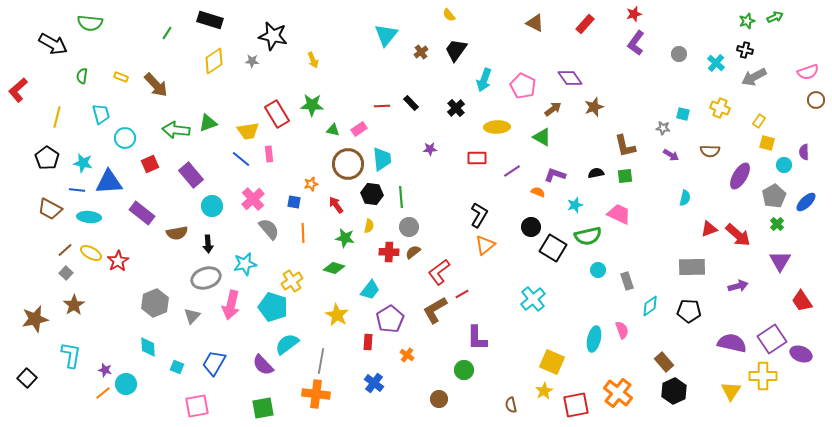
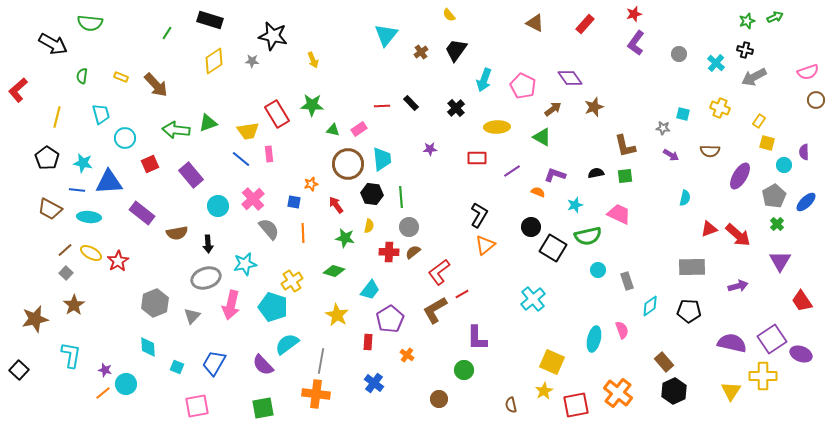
cyan circle at (212, 206): moved 6 px right
green diamond at (334, 268): moved 3 px down
black square at (27, 378): moved 8 px left, 8 px up
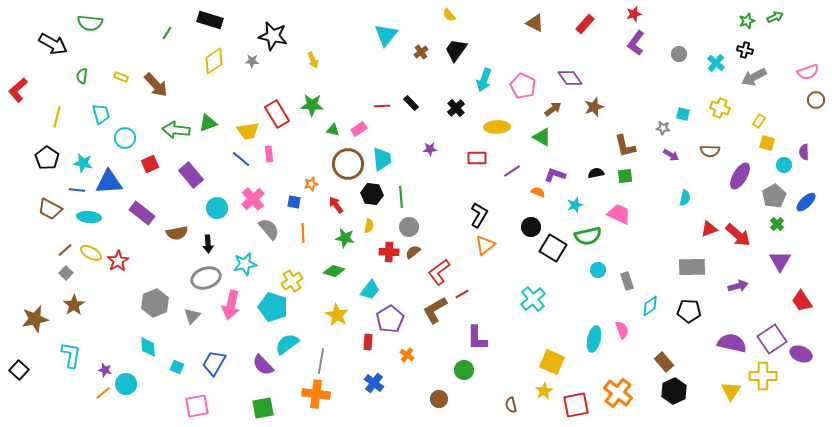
cyan circle at (218, 206): moved 1 px left, 2 px down
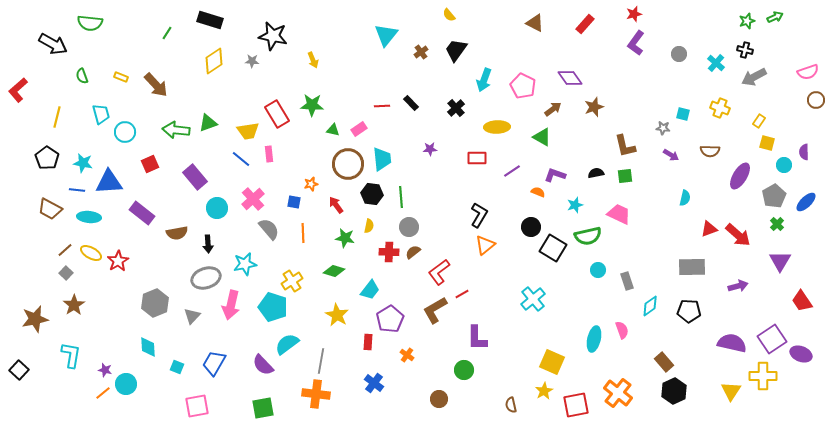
green semicircle at (82, 76): rotated 28 degrees counterclockwise
cyan circle at (125, 138): moved 6 px up
purple rectangle at (191, 175): moved 4 px right, 2 px down
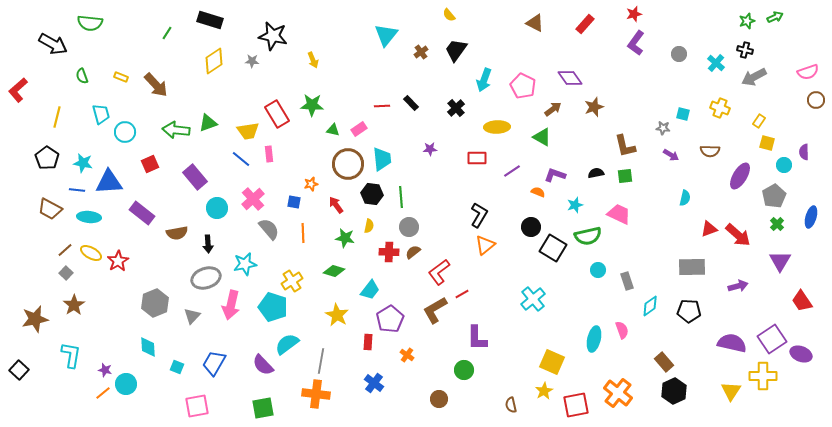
blue ellipse at (806, 202): moved 5 px right, 15 px down; rotated 30 degrees counterclockwise
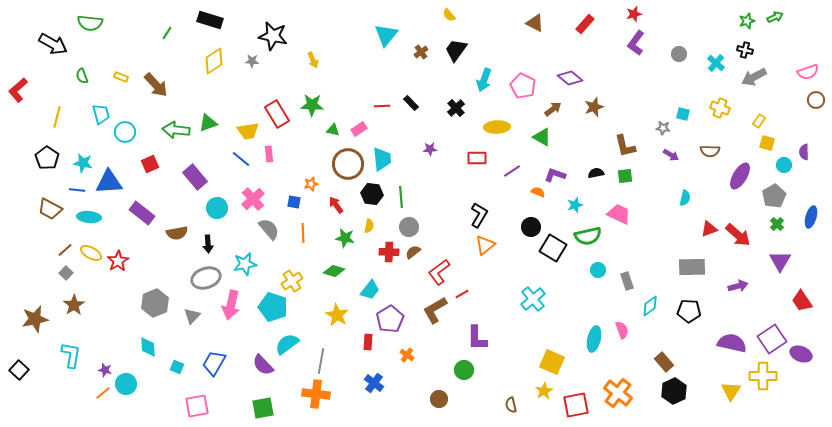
purple diamond at (570, 78): rotated 15 degrees counterclockwise
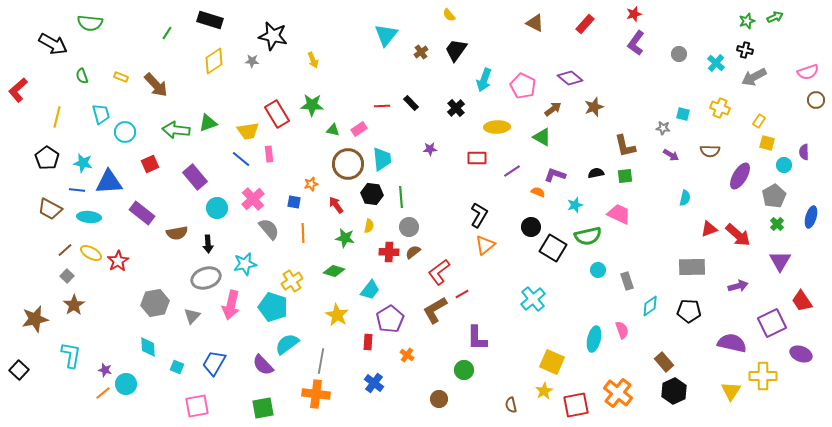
gray square at (66, 273): moved 1 px right, 3 px down
gray hexagon at (155, 303): rotated 12 degrees clockwise
purple square at (772, 339): moved 16 px up; rotated 8 degrees clockwise
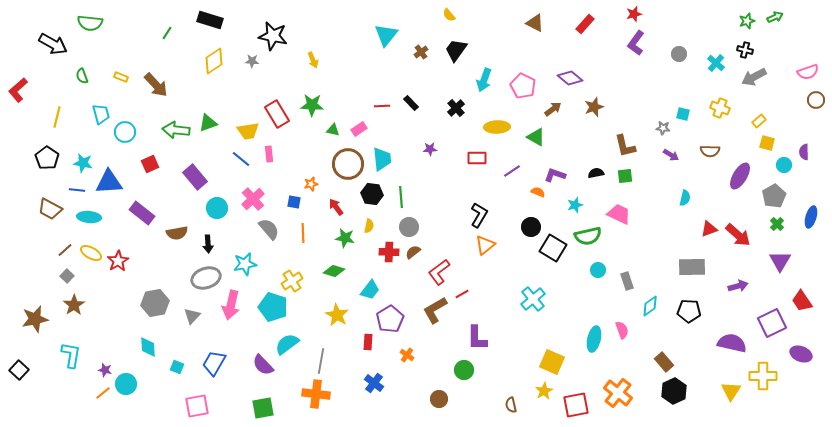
yellow rectangle at (759, 121): rotated 16 degrees clockwise
green triangle at (542, 137): moved 6 px left
red arrow at (336, 205): moved 2 px down
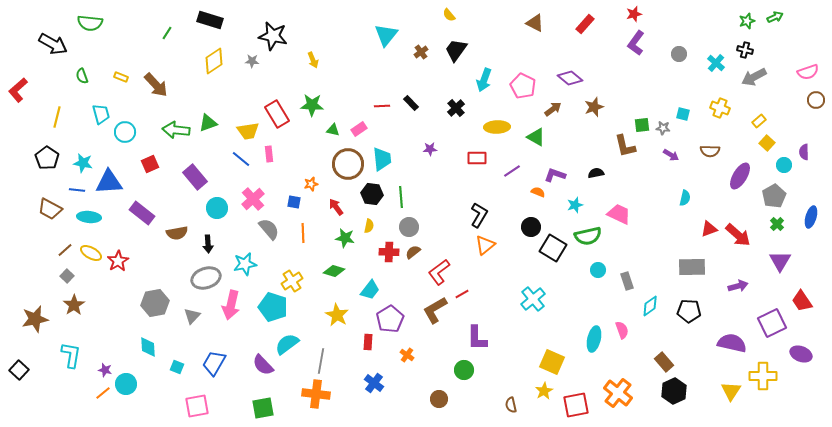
yellow square at (767, 143): rotated 28 degrees clockwise
green square at (625, 176): moved 17 px right, 51 px up
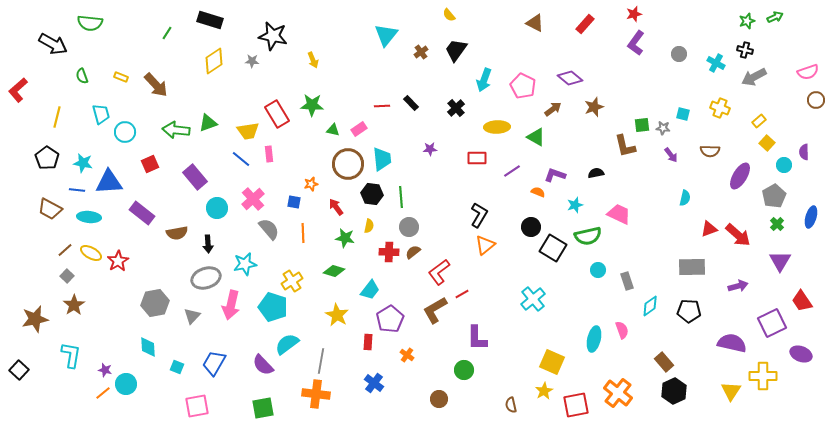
cyan cross at (716, 63): rotated 12 degrees counterclockwise
purple arrow at (671, 155): rotated 21 degrees clockwise
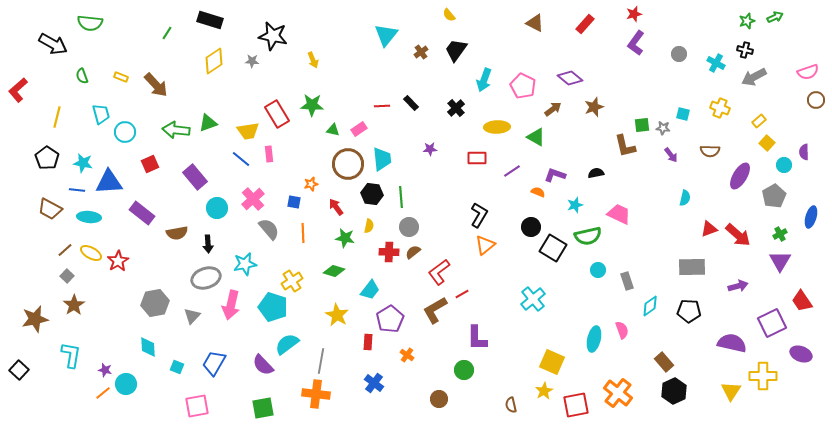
green cross at (777, 224): moved 3 px right, 10 px down; rotated 16 degrees clockwise
